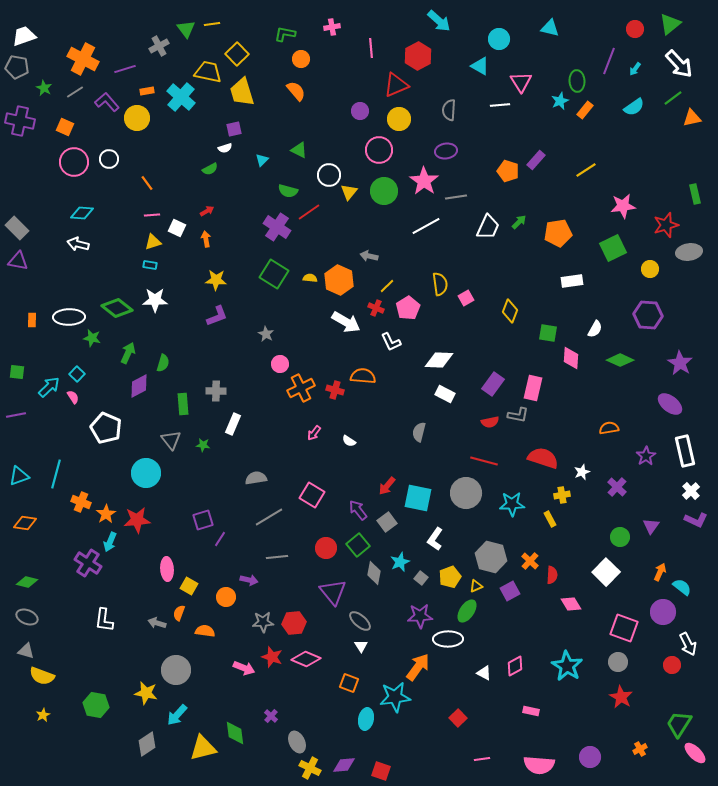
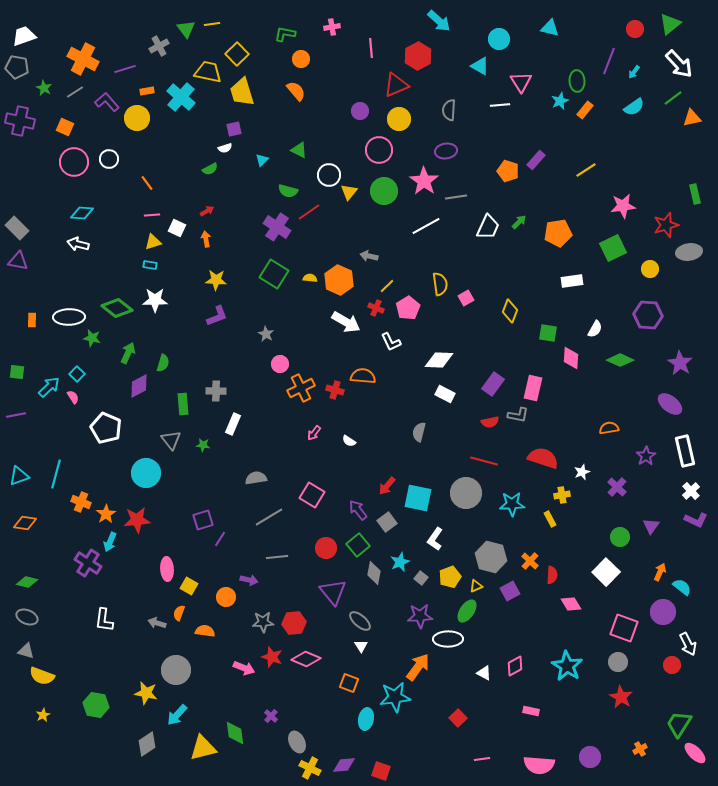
cyan arrow at (635, 69): moved 1 px left, 3 px down
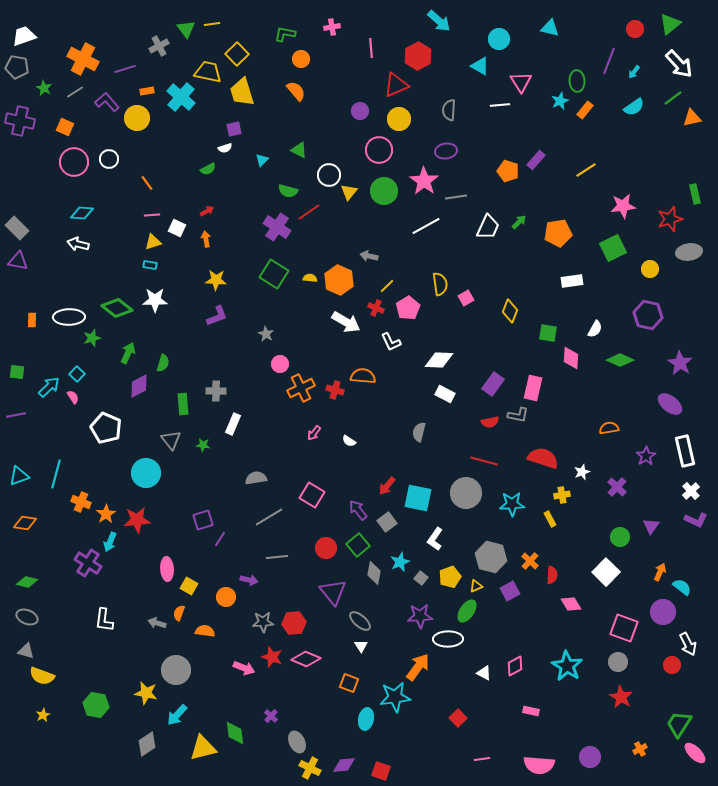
green semicircle at (210, 169): moved 2 px left
red star at (666, 225): moved 4 px right, 6 px up
purple hexagon at (648, 315): rotated 8 degrees clockwise
green star at (92, 338): rotated 30 degrees counterclockwise
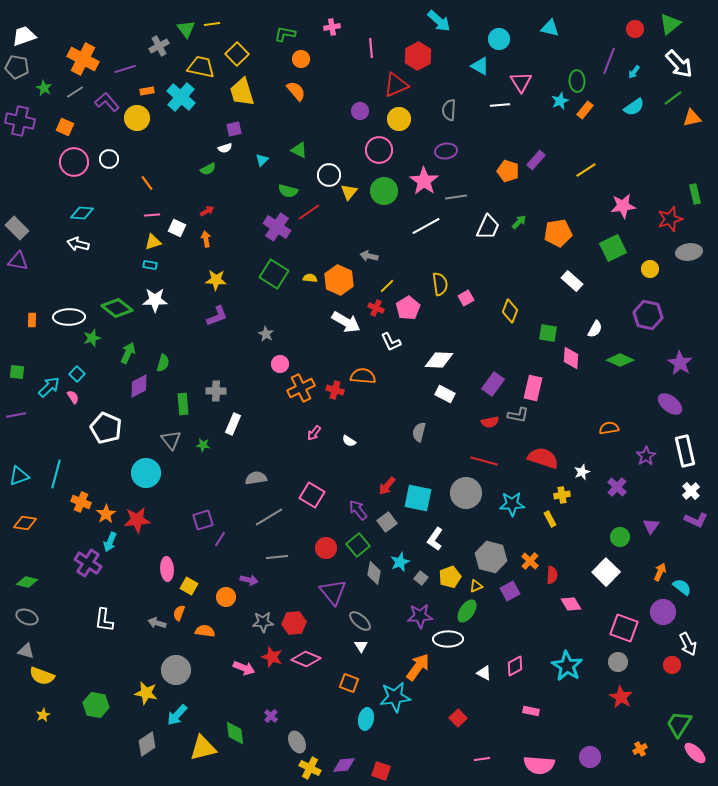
yellow trapezoid at (208, 72): moved 7 px left, 5 px up
white rectangle at (572, 281): rotated 50 degrees clockwise
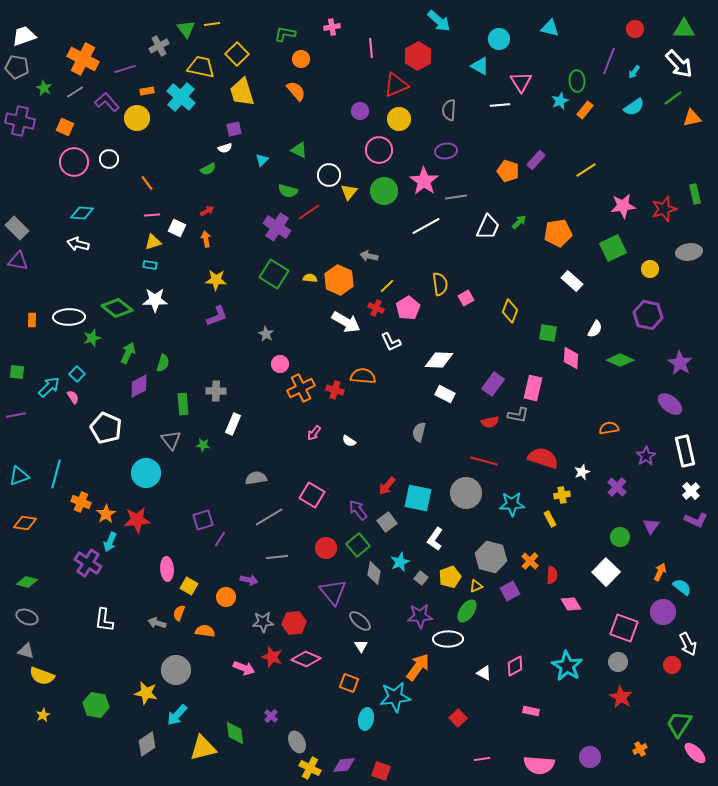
green triangle at (670, 24): moved 14 px right, 5 px down; rotated 40 degrees clockwise
red star at (670, 219): moved 6 px left, 10 px up
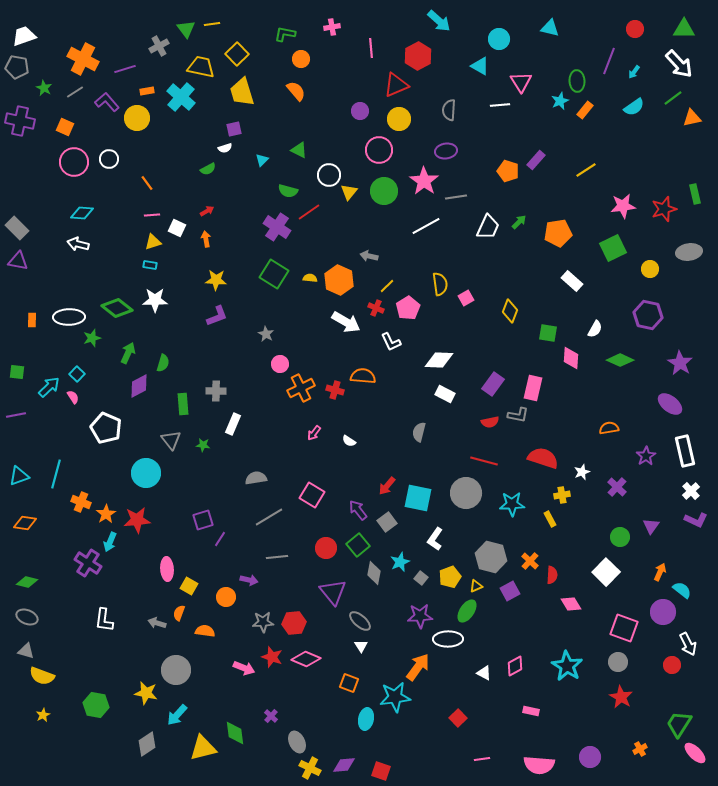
cyan semicircle at (682, 587): moved 3 px down
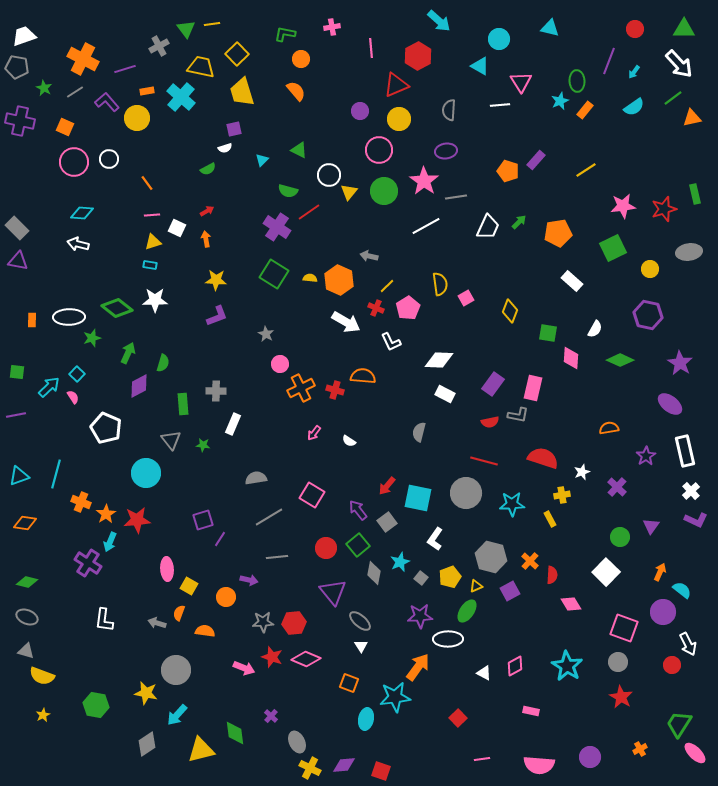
yellow triangle at (203, 748): moved 2 px left, 2 px down
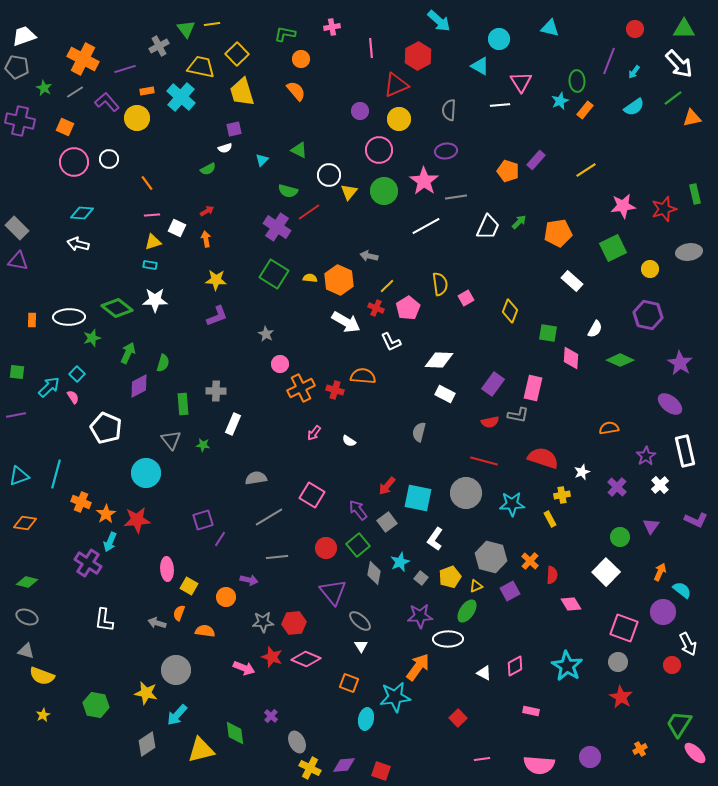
white cross at (691, 491): moved 31 px left, 6 px up
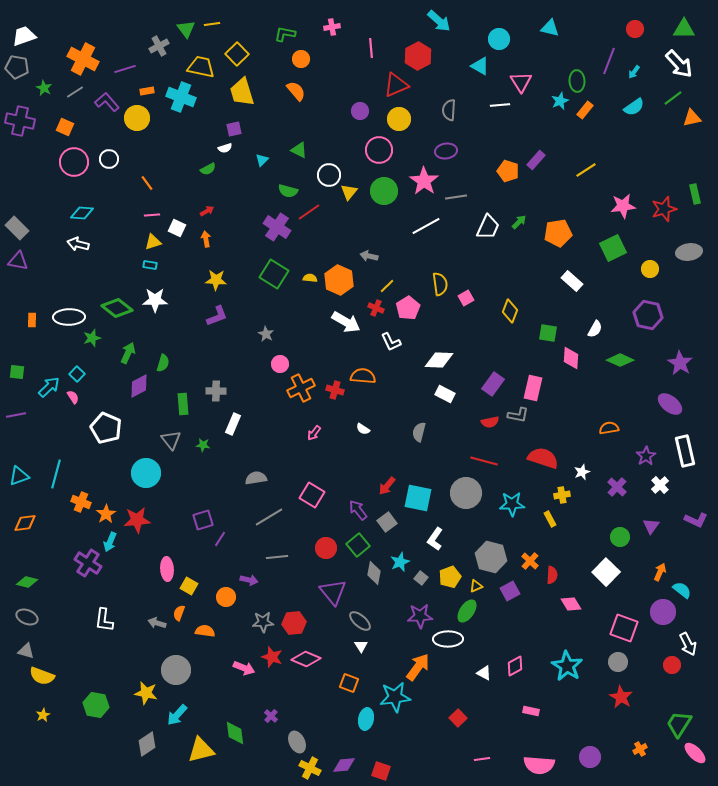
cyan cross at (181, 97): rotated 20 degrees counterclockwise
white semicircle at (349, 441): moved 14 px right, 12 px up
orange diamond at (25, 523): rotated 15 degrees counterclockwise
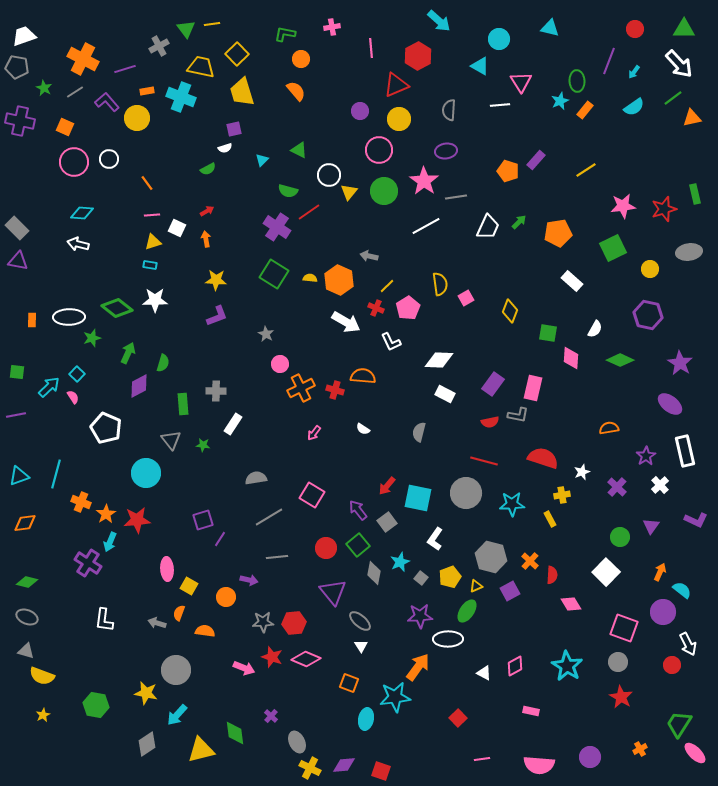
white rectangle at (233, 424): rotated 10 degrees clockwise
